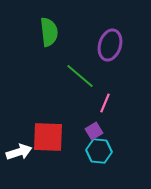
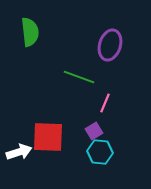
green semicircle: moved 19 px left
green line: moved 1 px left, 1 px down; rotated 20 degrees counterclockwise
cyan hexagon: moved 1 px right, 1 px down
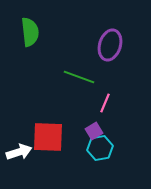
cyan hexagon: moved 4 px up; rotated 15 degrees counterclockwise
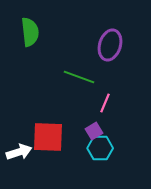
cyan hexagon: rotated 10 degrees clockwise
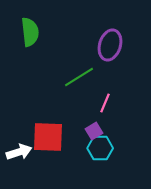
green line: rotated 52 degrees counterclockwise
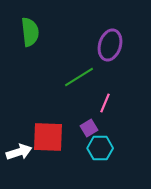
purple square: moved 5 px left, 3 px up
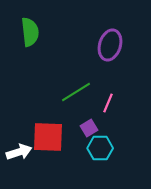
green line: moved 3 px left, 15 px down
pink line: moved 3 px right
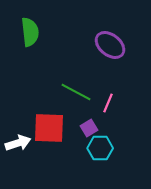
purple ellipse: rotated 68 degrees counterclockwise
green line: rotated 60 degrees clockwise
red square: moved 1 px right, 9 px up
white arrow: moved 1 px left, 9 px up
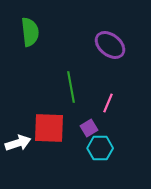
green line: moved 5 px left, 5 px up; rotated 52 degrees clockwise
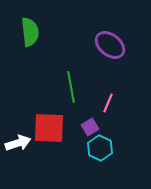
purple square: moved 1 px right, 1 px up
cyan hexagon: rotated 25 degrees clockwise
